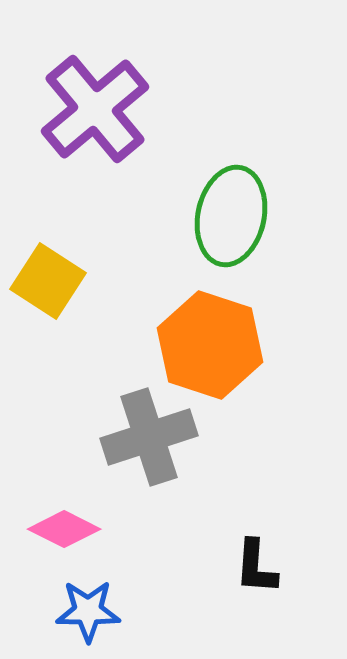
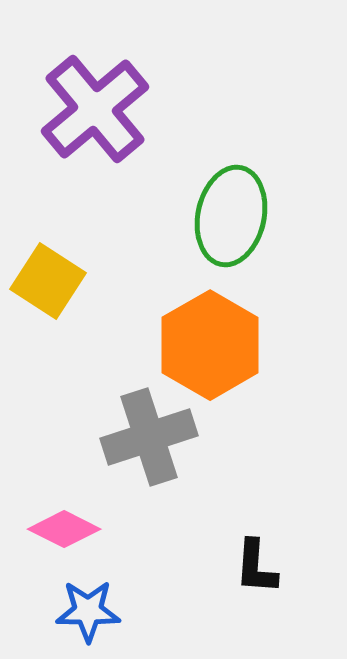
orange hexagon: rotated 12 degrees clockwise
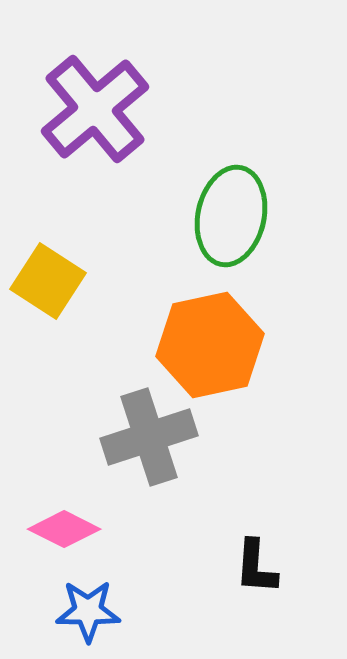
orange hexagon: rotated 18 degrees clockwise
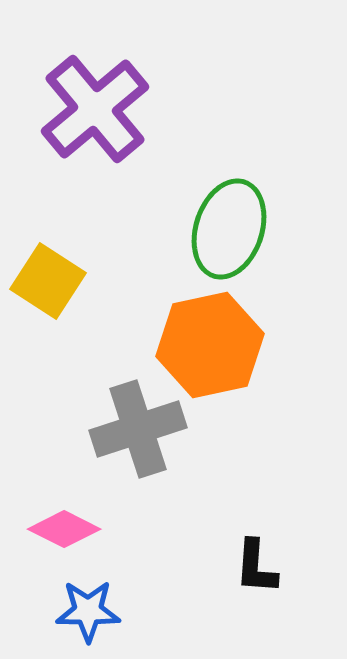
green ellipse: moved 2 px left, 13 px down; rotated 6 degrees clockwise
gray cross: moved 11 px left, 8 px up
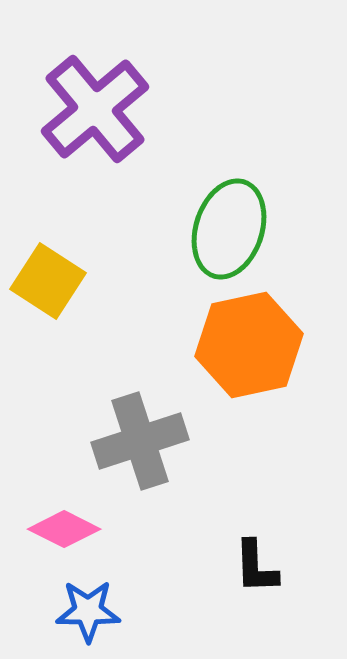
orange hexagon: moved 39 px right
gray cross: moved 2 px right, 12 px down
black L-shape: rotated 6 degrees counterclockwise
